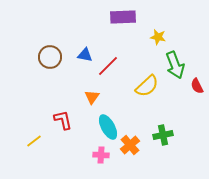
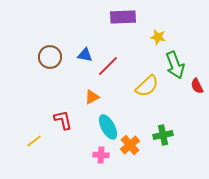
orange triangle: rotated 28 degrees clockwise
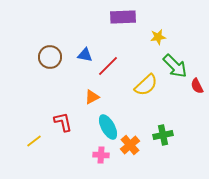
yellow star: rotated 21 degrees counterclockwise
green arrow: moved 1 px down; rotated 24 degrees counterclockwise
yellow semicircle: moved 1 px left, 1 px up
red L-shape: moved 2 px down
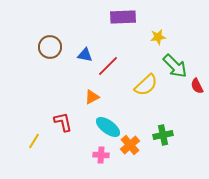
brown circle: moved 10 px up
cyan ellipse: rotated 25 degrees counterclockwise
yellow line: rotated 21 degrees counterclockwise
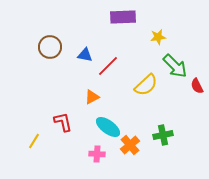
pink cross: moved 4 px left, 1 px up
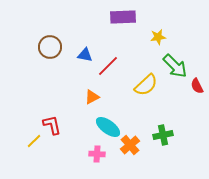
red L-shape: moved 11 px left, 3 px down
yellow line: rotated 14 degrees clockwise
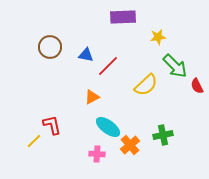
blue triangle: moved 1 px right
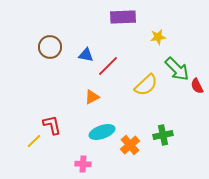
green arrow: moved 2 px right, 3 px down
cyan ellipse: moved 6 px left, 5 px down; rotated 55 degrees counterclockwise
pink cross: moved 14 px left, 10 px down
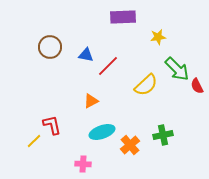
orange triangle: moved 1 px left, 4 px down
